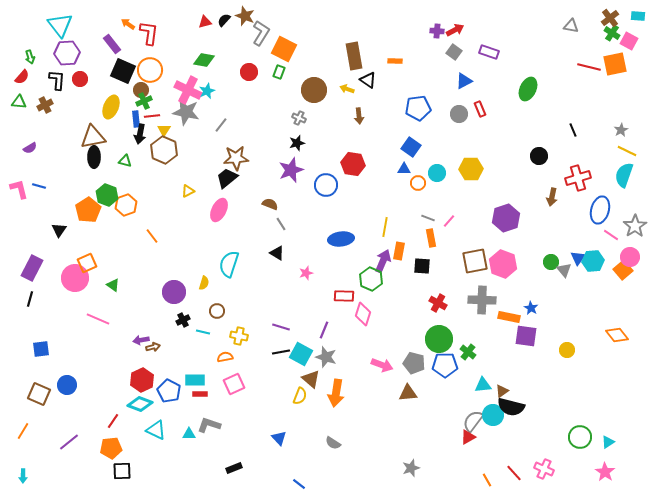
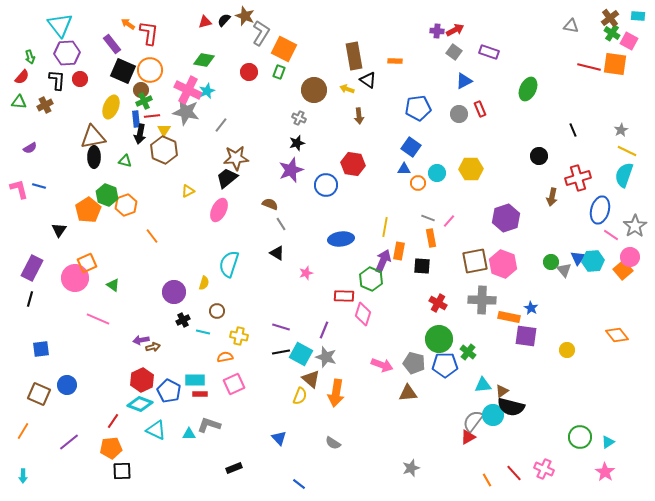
orange square at (615, 64): rotated 20 degrees clockwise
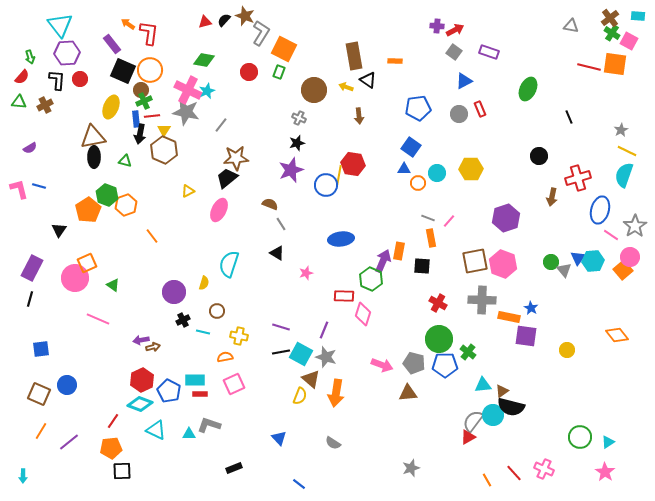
purple cross at (437, 31): moved 5 px up
yellow arrow at (347, 89): moved 1 px left, 2 px up
black line at (573, 130): moved 4 px left, 13 px up
yellow line at (385, 227): moved 46 px left, 52 px up
orange line at (23, 431): moved 18 px right
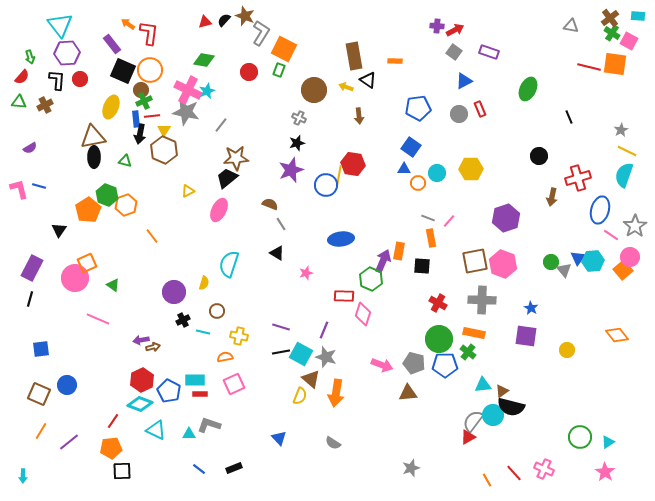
green rectangle at (279, 72): moved 2 px up
orange rectangle at (509, 317): moved 35 px left, 16 px down
blue line at (299, 484): moved 100 px left, 15 px up
